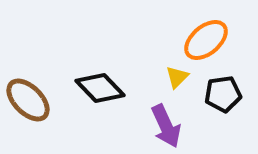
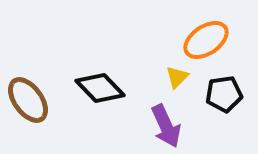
orange ellipse: rotated 6 degrees clockwise
black pentagon: moved 1 px right
brown ellipse: rotated 9 degrees clockwise
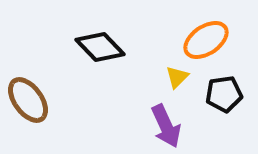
black diamond: moved 41 px up
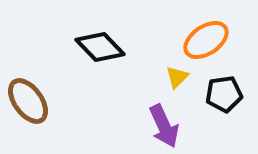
brown ellipse: moved 1 px down
purple arrow: moved 2 px left
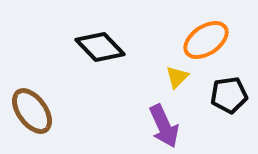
black pentagon: moved 5 px right, 1 px down
brown ellipse: moved 4 px right, 10 px down
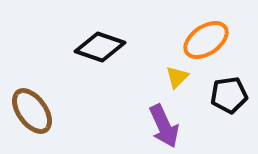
black diamond: rotated 27 degrees counterclockwise
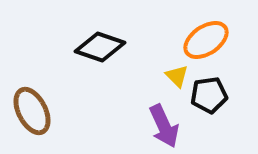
yellow triangle: moved 1 px up; rotated 30 degrees counterclockwise
black pentagon: moved 20 px left
brown ellipse: rotated 9 degrees clockwise
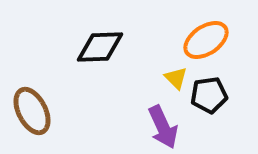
black diamond: rotated 21 degrees counterclockwise
yellow triangle: moved 1 px left, 2 px down
purple arrow: moved 1 px left, 1 px down
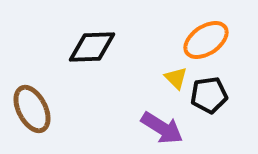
black diamond: moved 8 px left
brown ellipse: moved 2 px up
purple arrow: moved 1 px left, 1 px down; rotated 33 degrees counterclockwise
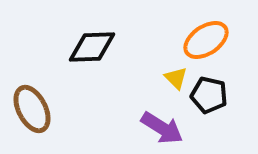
black pentagon: rotated 21 degrees clockwise
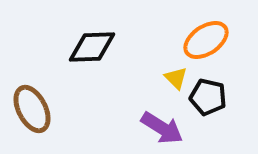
black pentagon: moved 1 px left, 2 px down
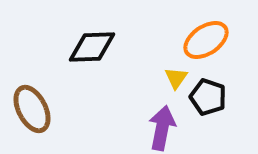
yellow triangle: rotated 20 degrees clockwise
black pentagon: rotated 6 degrees clockwise
purple arrow: rotated 111 degrees counterclockwise
